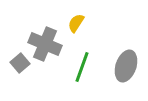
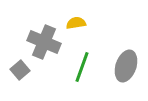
yellow semicircle: rotated 48 degrees clockwise
gray cross: moved 1 px left, 2 px up
gray square: moved 7 px down
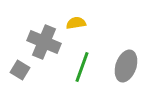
gray square: rotated 18 degrees counterclockwise
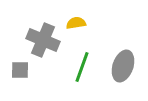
gray cross: moved 1 px left, 2 px up
gray ellipse: moved 3 px left
gray square: rotated 30 degrees counterclockwise
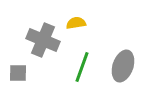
gray square: moved 2 px left, 3 px down
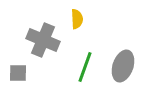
yellow semicircle: moved 1 px right, 4 px up; rotated 96 degrees clockwise
green line: moved 3 px right
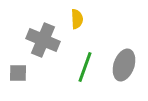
gray ellipse: moved 1 px right, 1 px up
